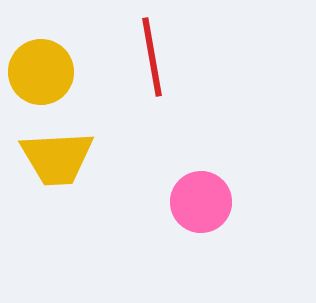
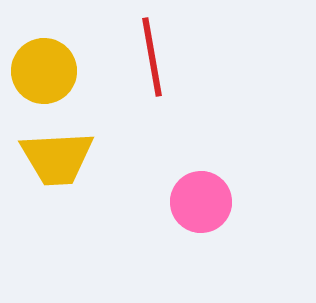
yellow circle: moved 3 px right, 1 px up
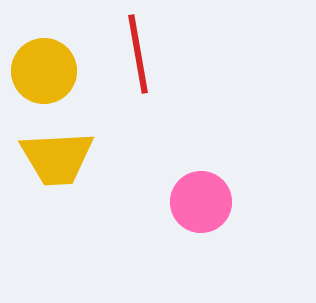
red line: moved 14 px left, 3 px up
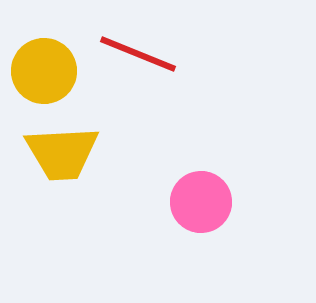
red line: rotated 58 degrees counterclockwise
yellow trapezoid: moved 5 px right, 5 px up
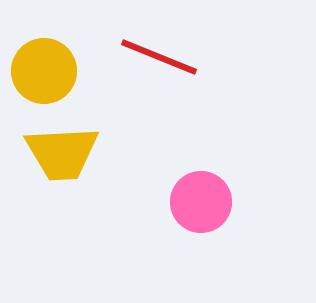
red line: moved 21 px right, 3 px down
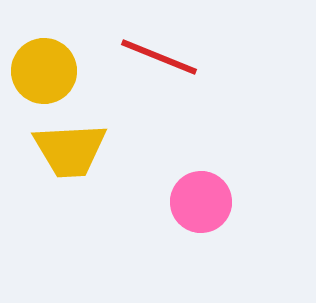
yellow trapezoid: moved 8 px right, 3 px up
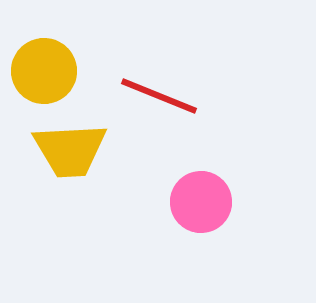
red line: moved 39 px down
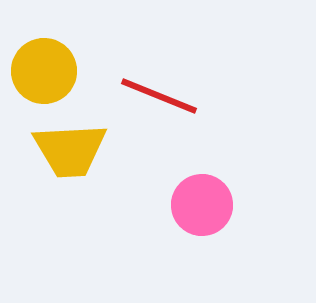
pink circle: moved 1 px right, 3 px down
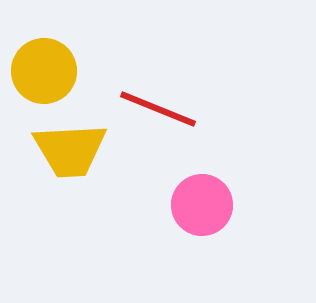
red line: moved 1 px left, 13 px down
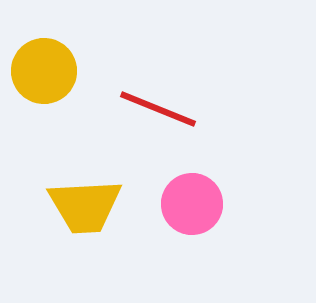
yellow trapezoid: moved 15 px right, 56 px down
pink circle: moved 10 px left, 1 px up
